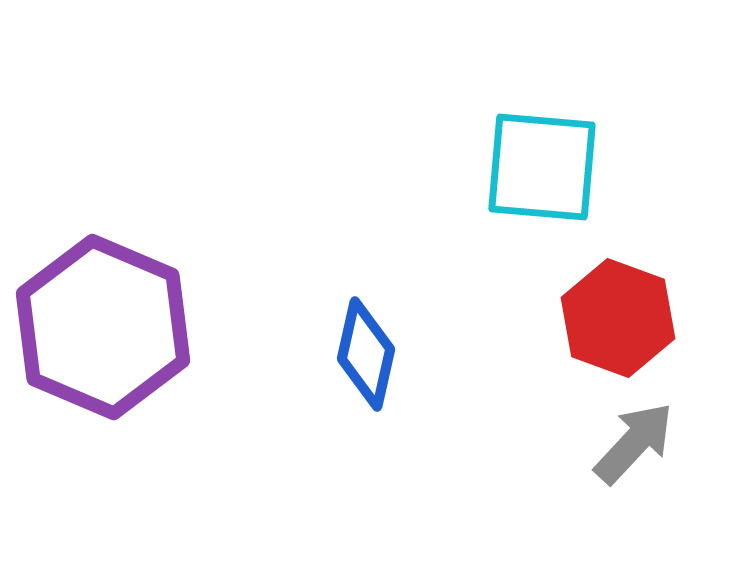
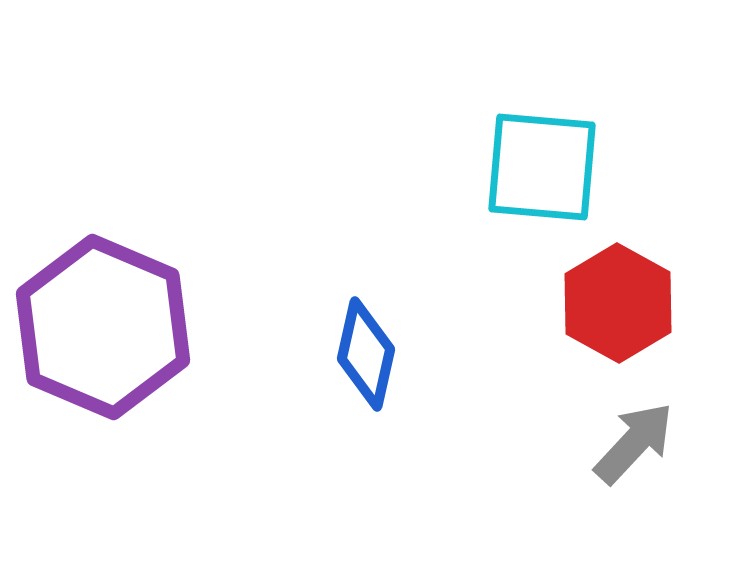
red hexagon: moved 15 px up; rotated 9 degrees clockwise
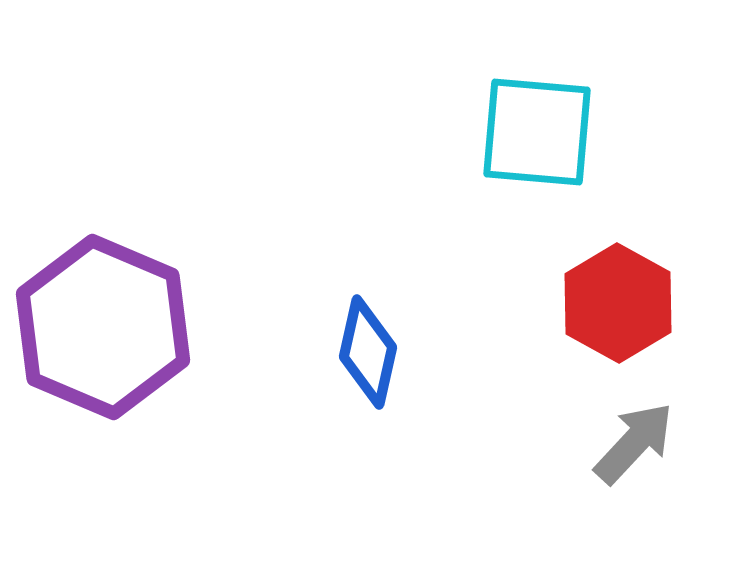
cyan square: moved 5 px left, 35 px up
blue diamond: moved 2 px right, 2 px up
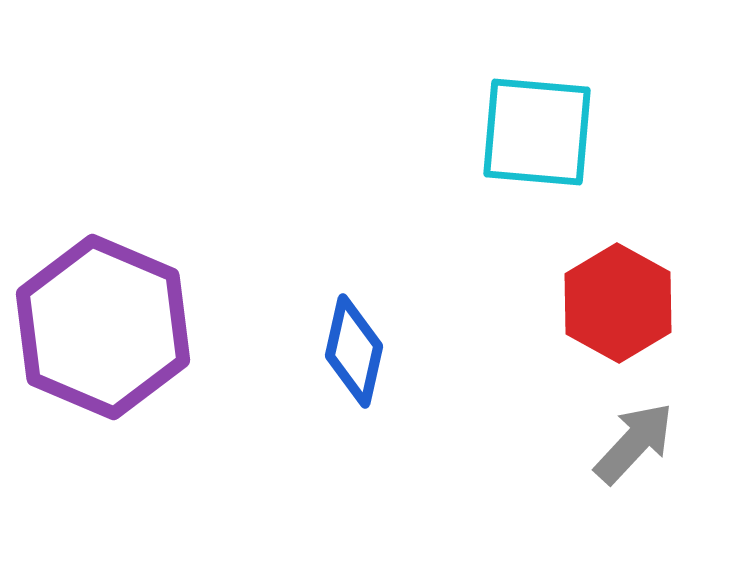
blue diamond: moved 14 px left, 1 px up
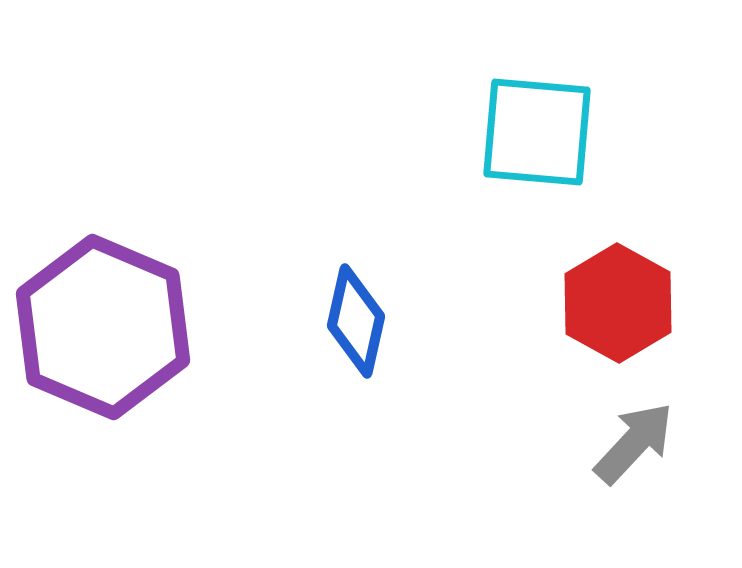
blue diamond: moved 2 px right, 30 px up
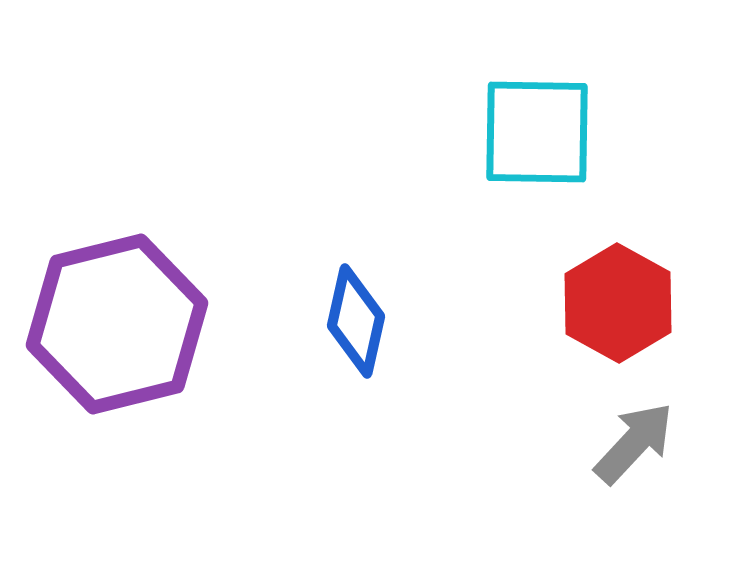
cyan square: rotated 4 degrees counterclockwise
purple hexagon: moved 14 px right, 3 px up; rotated 23 degrees clockwise
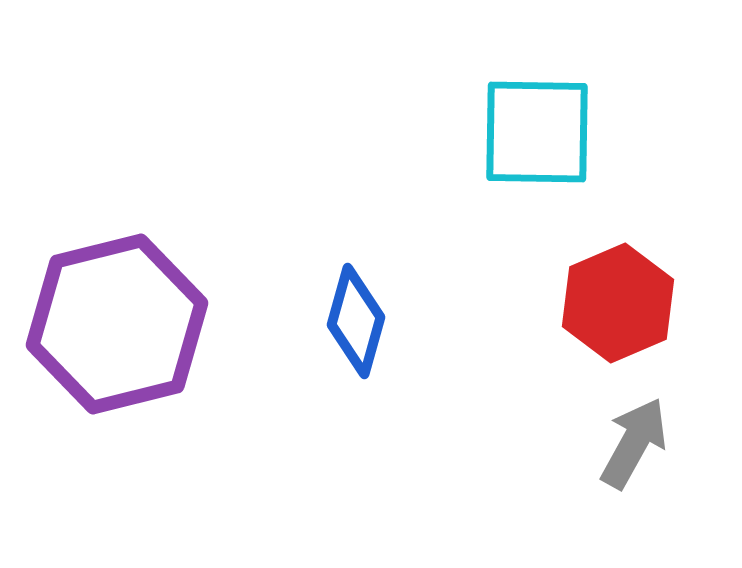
red hexagon: rotated 8 degrees clockwise
blue diamond: rotated 3 degrees clockwise
gray arrow: rotated 14 degrees counterclockwise
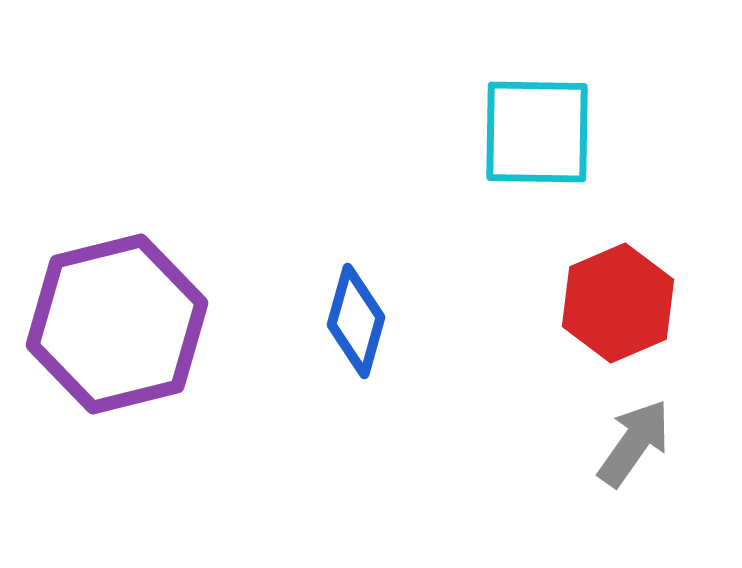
gray arrow: rotated 6 degrees clockwise
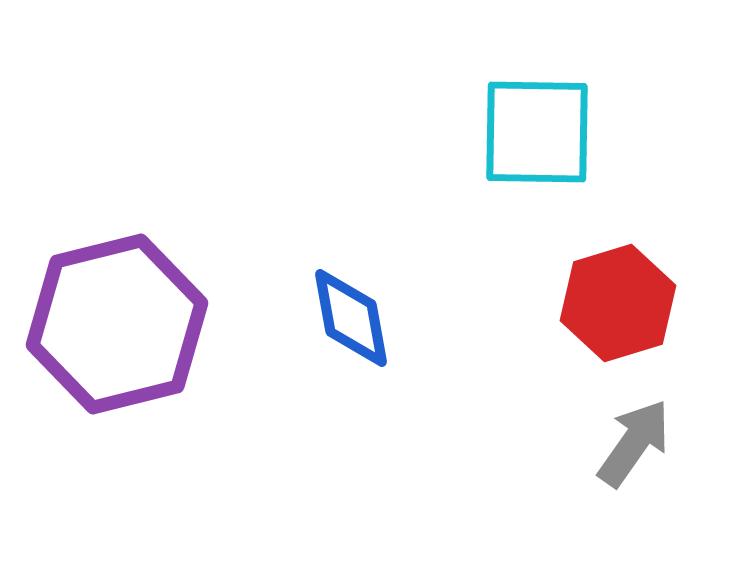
red hexagon: rotated 6 degrees clockwise
blue diamond: moved 5 px left, 3 px up; rotated 26 degrees counterclockwise
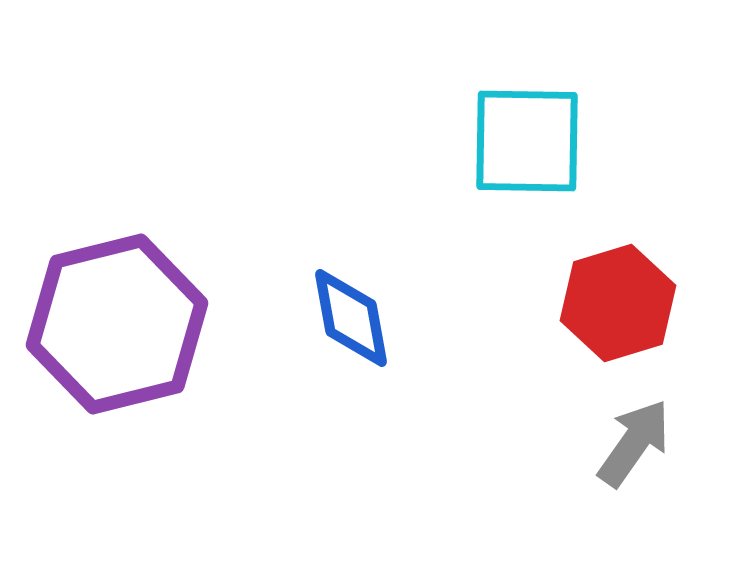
cyan square: moved 10 px left, 9 px down
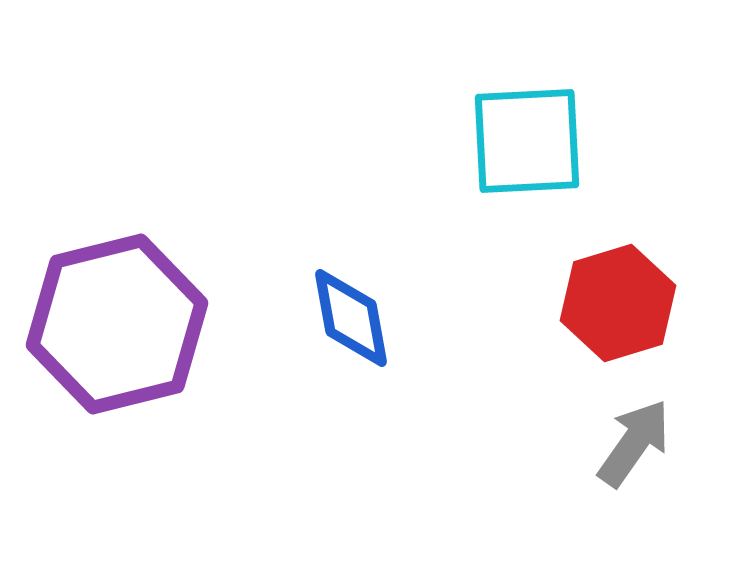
cyan square: rotated 4 degrees counterclockwise
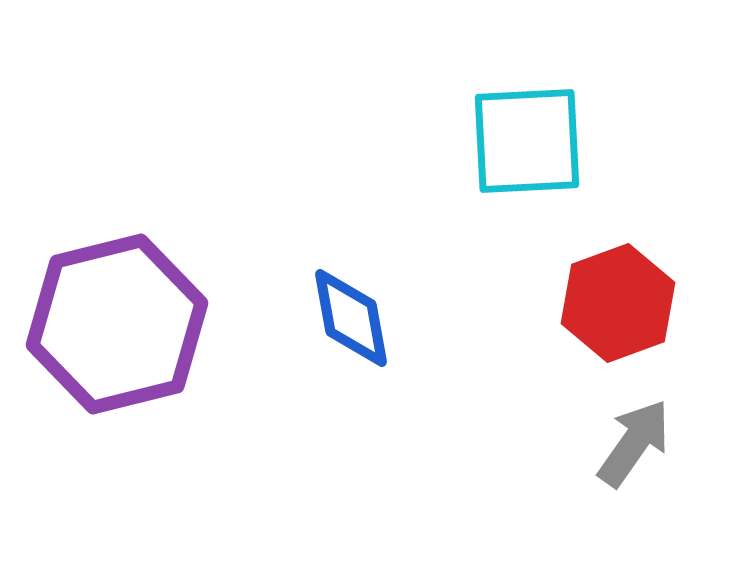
red hexagon: rotated 3 degrees counterclockwise
